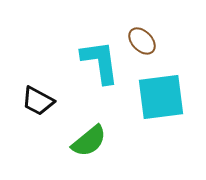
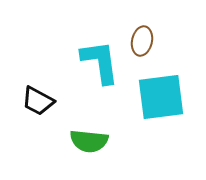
brown ellipse: rotated 56 degrees clockwise
green semicircle: rotated 45 degrees clockwise
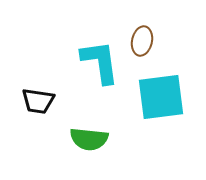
black trapezoid: rotated 20 degrees counterclockwise
green semicircle: moved 2 px up
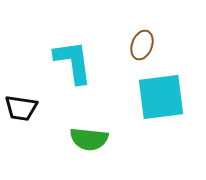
brown ellipse: moved 4 px down; rotated 8 degrees clockwise
cyan L-shape: moved 27 px left
black trapezoid: moved 17 px left, 7 px down
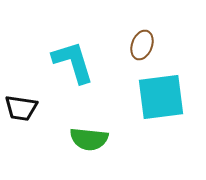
cyan L-shape: rotated 9 degrees counterclockwise
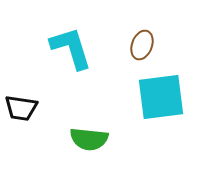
cyan L-shape: moved 2 px left, 14 px up
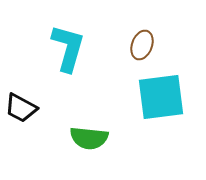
cyan L-shape: moved 3 px left; rotated 33 degrees clockwise
black trapezoid: rotated 20 degrees clockwise
green semicircle: moved 1 px up
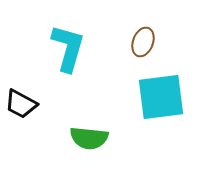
brown ellipse: moved 1 px right, 3 px up
black trapezoid: moved 4 px up
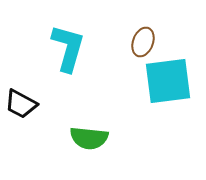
cyan square: moved 7 px right, 16 px up
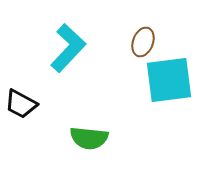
cyan L-shape: rotated 27 degrees clockwise
cyan square: moved 1 px right, 1 px up
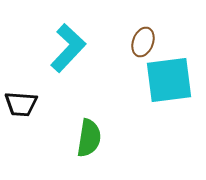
black trapezoid: rotated 24 degrees counterclockwise
green semicircle: rotated 87 degrees counterclockwise
